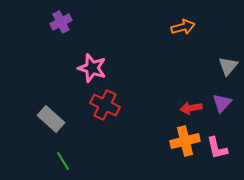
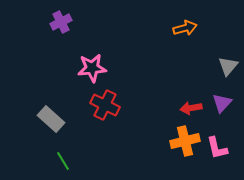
orange arrow: moved 2 px right, 1 px down
pink star: rotated 24 degrees counterclockwise
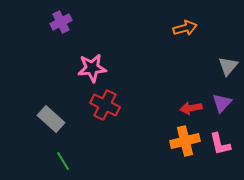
pink L-shape: moved 3 px right, 4 px up
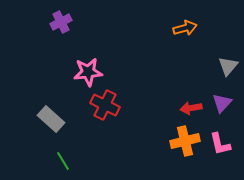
pink star: moved 4 px left, 4 px down
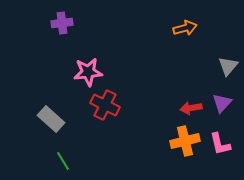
purple cross: moved 1 px right, 1 px down; rotated 20 degrees clockwise
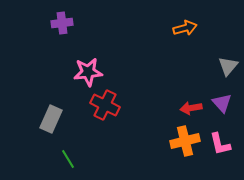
purple triangle: rotated 25 degrees counterclockwise
gray rectangle: rotated 72 degrees clockwise
green line: moved 5 px right, 2 px up
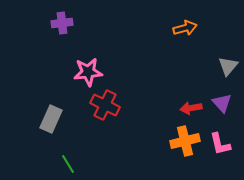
green line: moved 5 px down
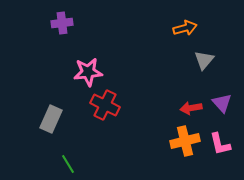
gray triangle: moved 24 px left, 6 px up
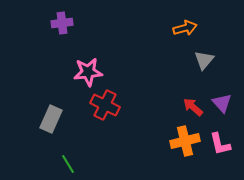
red arrow: moved 2 px right, 1 px up; rotated 50 degrees clockwise
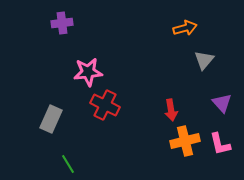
red arrow: moved 22 px left, 3 px down; rotated 140 degrees counterclockwise
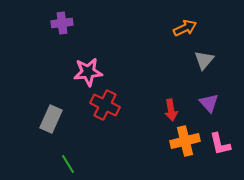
orange arrow: rotated 10 degrees counterclockwise
purple triangle: moved 13 px left
